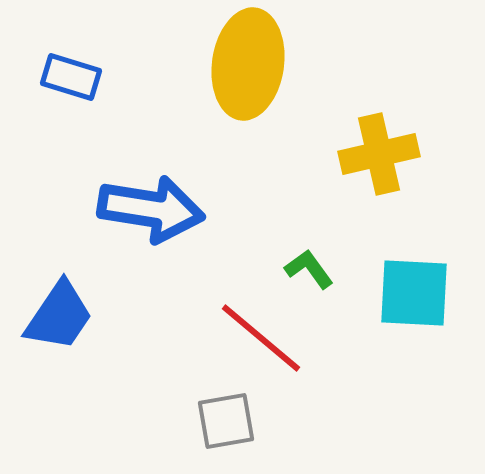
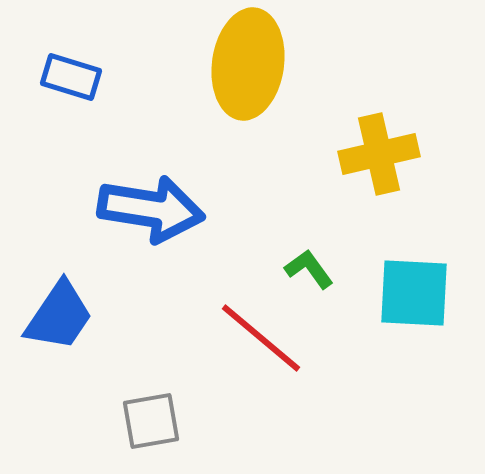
gray square: moved 75 px left
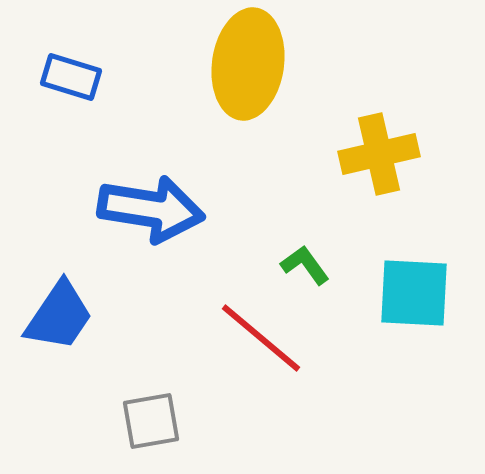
green L-shape: moved 4 px left, 4 px up
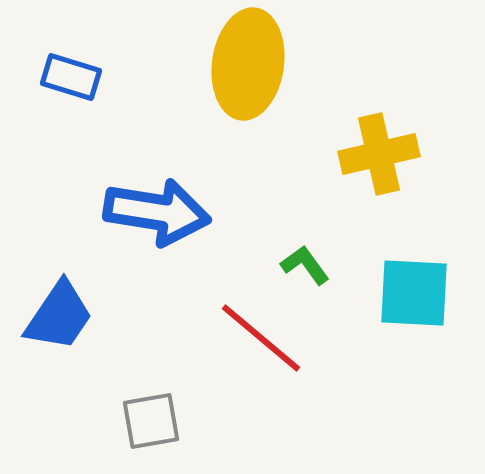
blue arrow: moved 6 px right, 3 px down
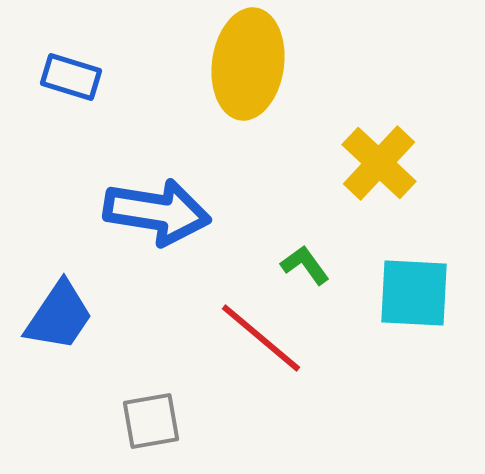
yellow cross: moved 9 px down; rotated 34 degrees counterclockwise
